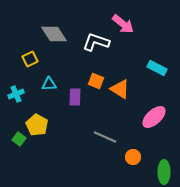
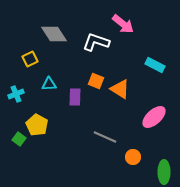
cyan rectangle: moved 2 px left, 3 px up
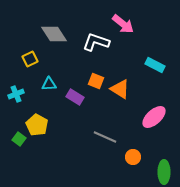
purple rectangle: rotated 60 degrees counterclockwise
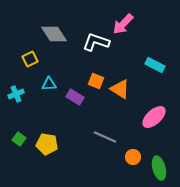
pink arrow: rotated 95 degrees clockwise
yellow pentagon: moved 10 px right, 19 px down; rotated 20 degrees counterclockwise
green ellipse: moved 5 px left, 4 px up; rotated 15 degrees counterclockwise
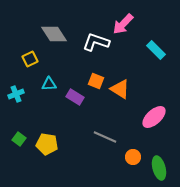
cyan rectangle: moved 1 px right, 15 px up; rotated 18 degrees clockwise
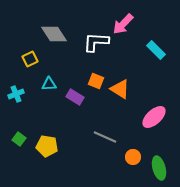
white L-shape: rotated 16 degrees counterclockwise
yellow pentagon: moved 2 px down
